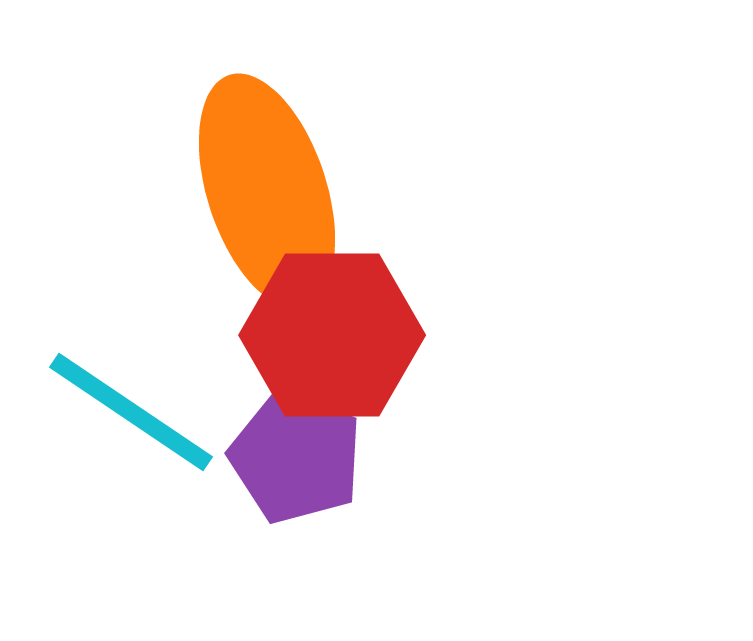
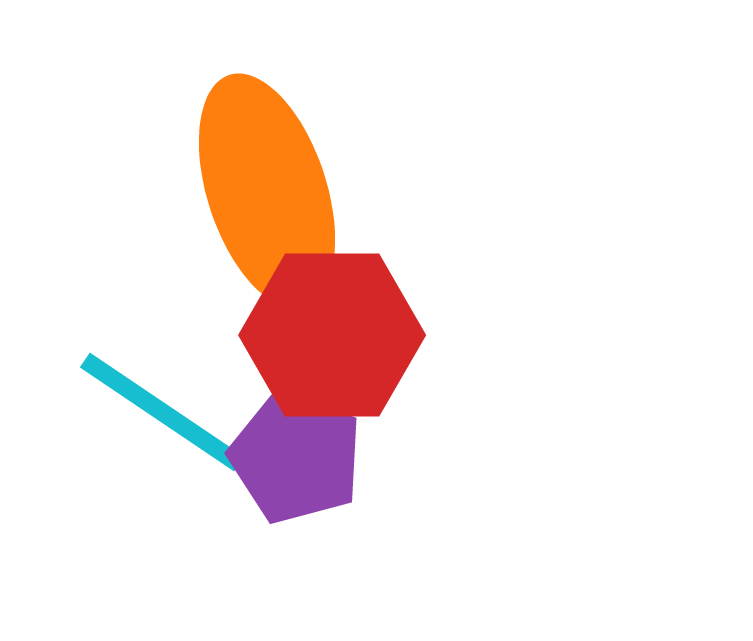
cyan line: moved 31 px right
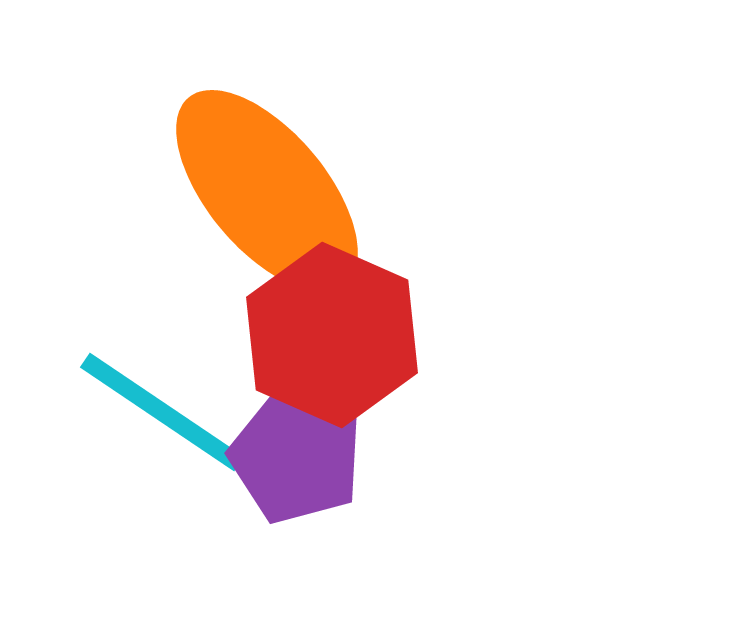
orange ellipse: rotated 22 degrees counterclockwise
red hexagon: rotated 24 degrees clockwise
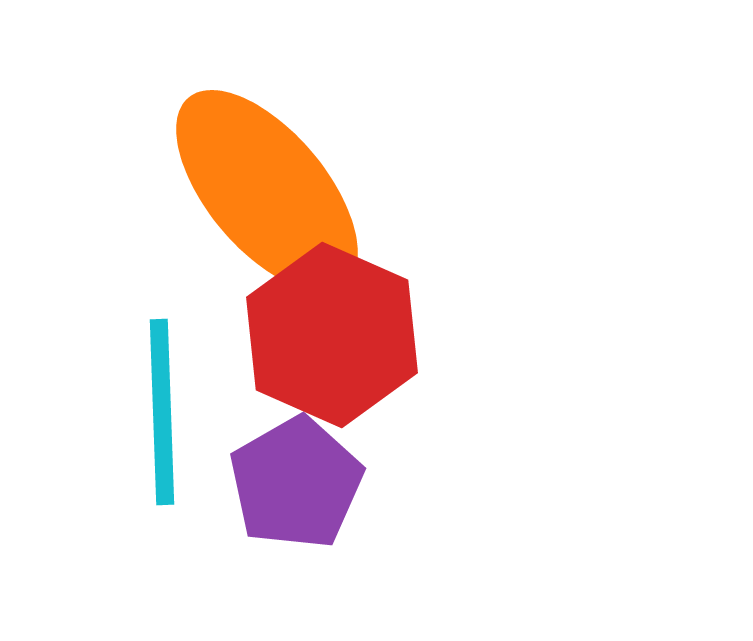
cyan line: rotated 54 degrees clockwise
purple pentagon: moved 26 px down; rotated 21 degrees clockwise
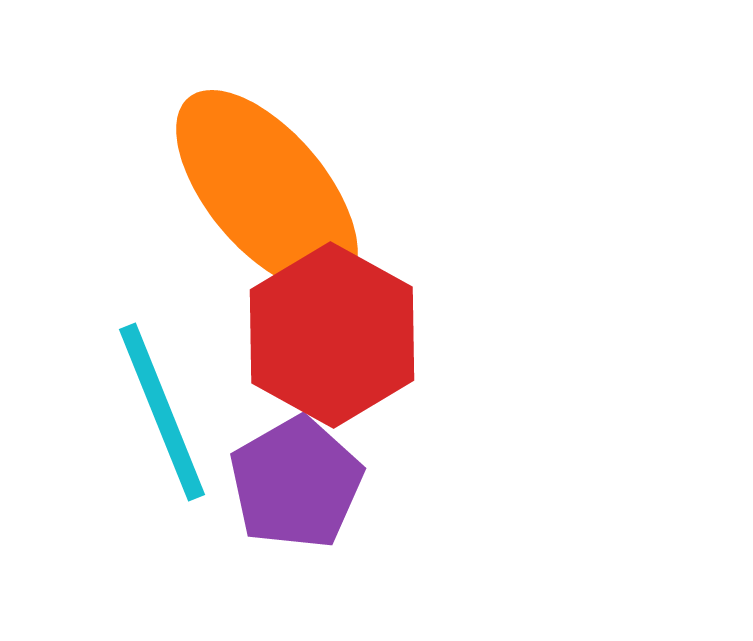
red hexagon: rotated 5 degrees clockwise
cyan line: rotated 20 degrees counterclockwise
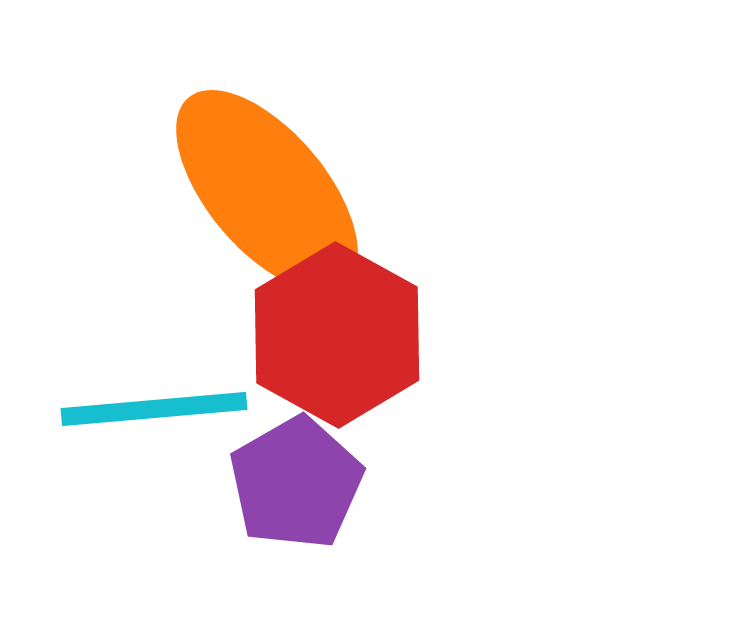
red hexagon: moved 5 px right
cyan line: moved 8 px left, 3 px up; rotated 73 degrees counterclockwise
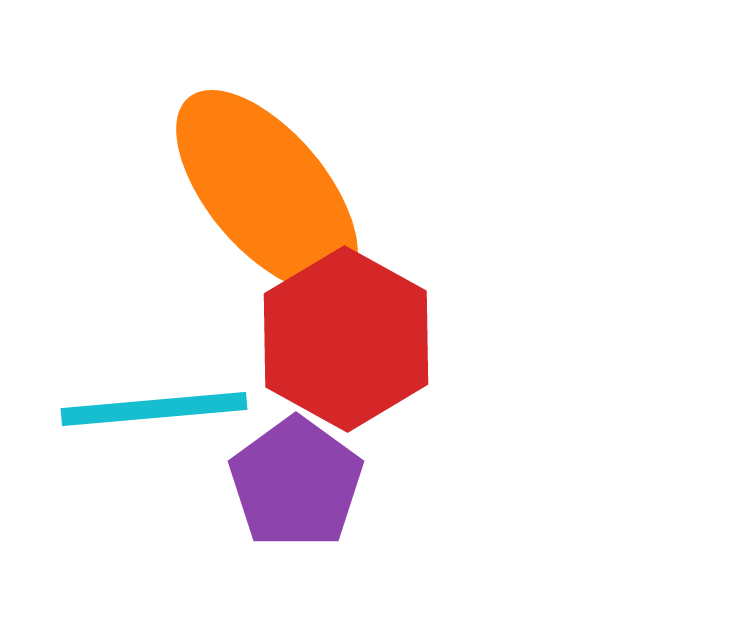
red hexagon: moved 9 px right, 4 px down
purple pentagon: rotated 6 degrees counterclockwise
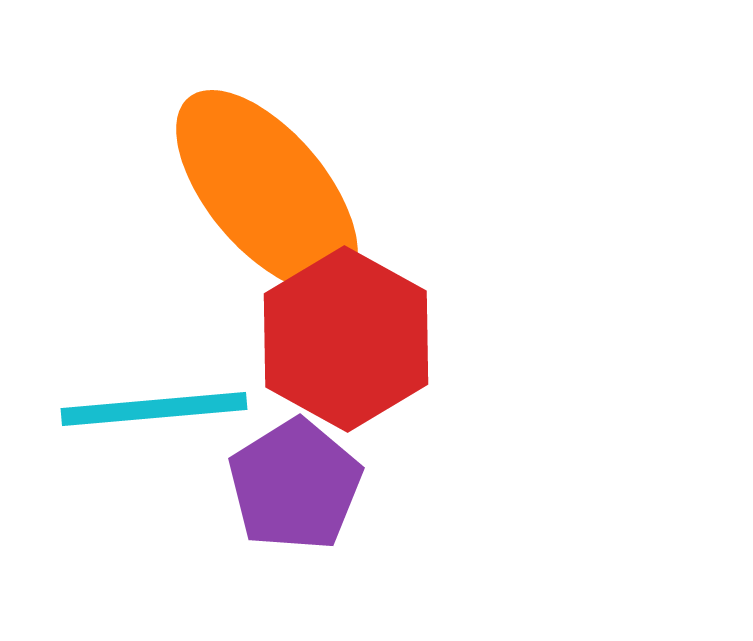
purple pentagon: moved 1 px left, 2 px down; rotated 4 degrees clockwise
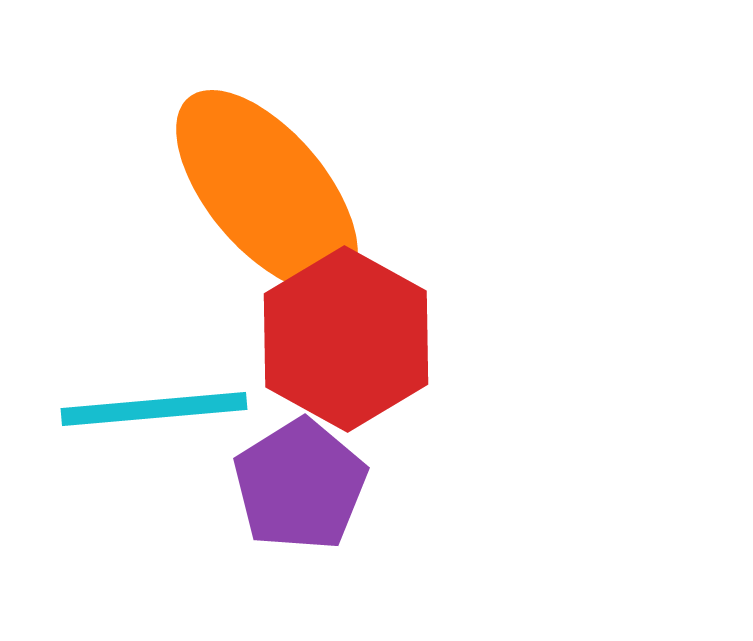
purple pentagon: moved 5 px right
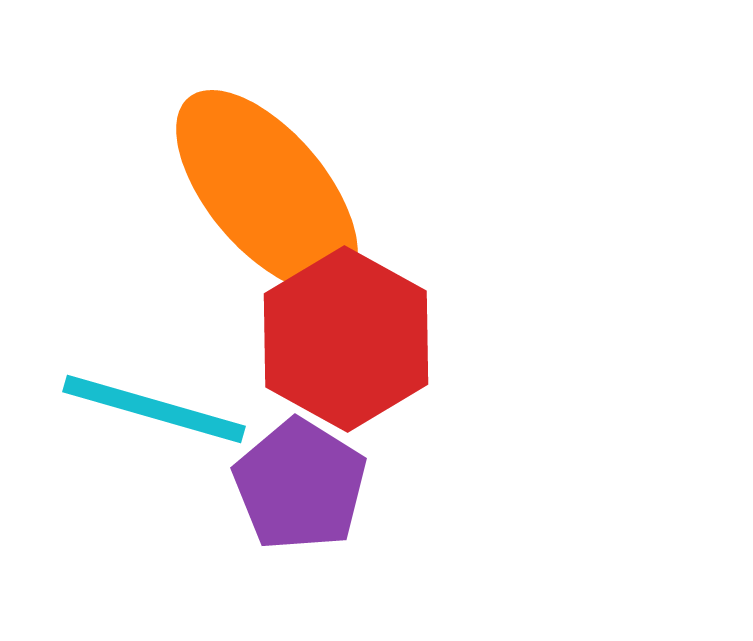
cyan line: rotated 21 degrees clockwise
purple pentagon: rotated 8 degrees counterclockwise
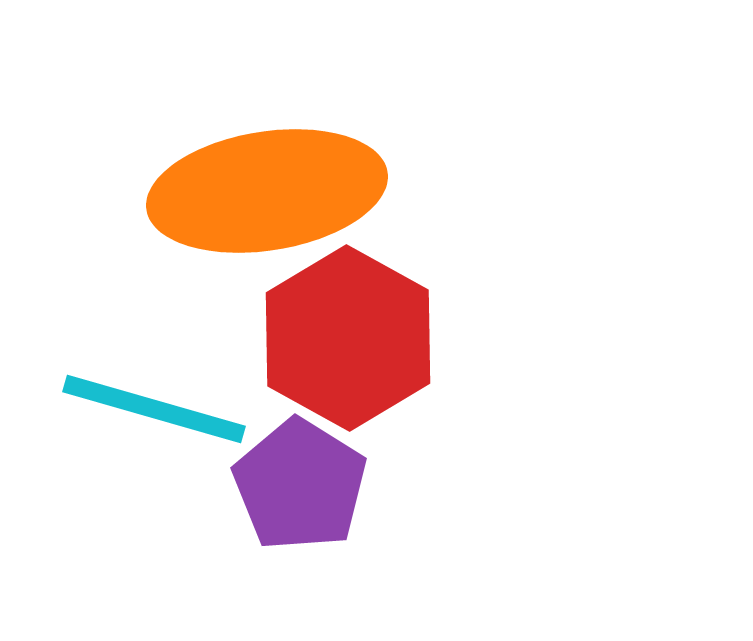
orange ellipse: rotated 59 degrees counterclockwise
red hexagon: moved 2 px right, 1 px up
